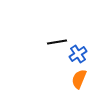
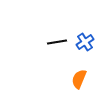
blue cross: moved 7 px right, 12 px up
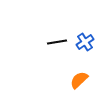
orange semicircle: moved 1 px down; rotated 24 degrees clockwise
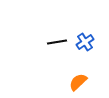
orange semicircle: moved 1 px left, 2 px down
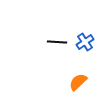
black line: rotated 12 degrees clockwise
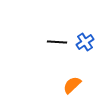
orange semicircle: moved 6 px left, 3 px down
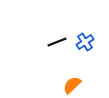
black line: rotated 24 degrees counterclockwise
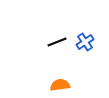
orange semicircle: moved 12 px left; rotated 36 degrees clockwise
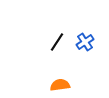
black line: rotated 36 degrees counterclockwise
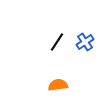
orange semicircle: moved 2 px left
